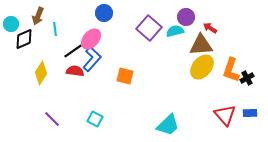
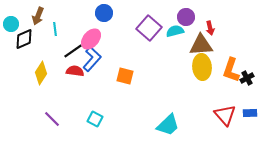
red arrow: rotated 136 degrees counterclockwise
yellow ellipse: rotated 45 degrees counterclockwise
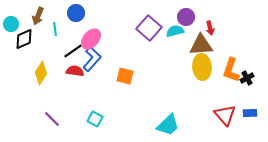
blue circle: moved 28 px left
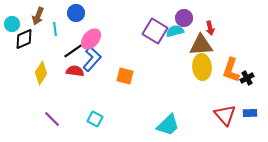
purple circle: moved 2 px left, 1 px down
cyan circle: moved 1 px right
purple square: moved 6 px right, 3 px down; rotated 10 degrees counterclockwise
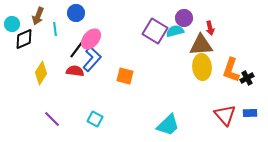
black line: moved 4 px right, 2 px up; rotated 18 degrees counterclockwise
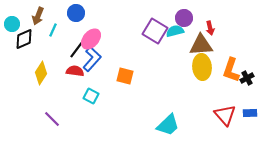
cyan line: moved 2 px left, 1 px down; rotated 32 degrees clockwise
cyan square: moved 4 px left, 23 px up
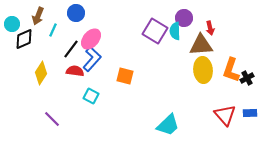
cyan semicircle: rotated 78 degrees counterclockwise
black line: moved 6 px left
yellow ellipse: moved 1 px right, 3 px down
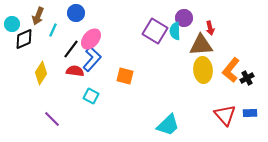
orange L-shape: rotated 20 degrees clockwise
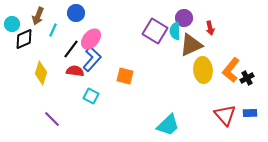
brown triangle: moved 10 px left; rotated 20 degrees counterclockwise
yellow diamond: rotated 15 degrees counterclockwise
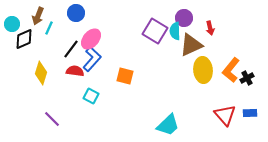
cyan line: moved 4 px left, 2 px up
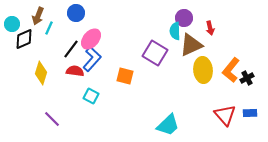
purple square: moved 22 px down
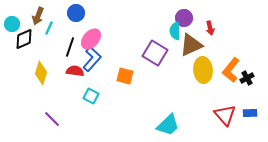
black line: moved 1 px left, 2 px up; rotated 18 degrees counterclockwise
